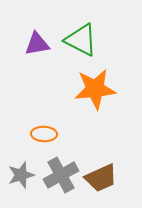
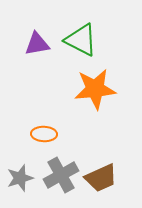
gray star: moved 1 px left, 3 px down
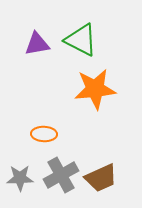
gray star: rotated 16 degrees clockwise
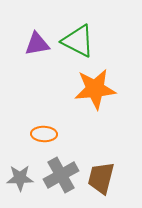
green triangle: moved 3 px left, 1 px down
brown trapezoid: rotated 128 degrees clockwise
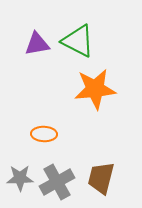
gray cross: moved 4 px left, 7 px down
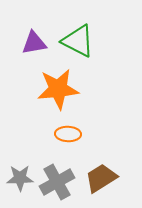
purple triangle: moved 3 px left, 1 px up
orange star: moved 37 px left
orange ellipse: moved 24 px right
brown trapezoid: rotated 44 degrees clockwise
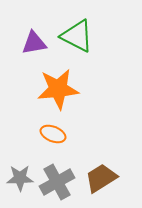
green triangle: moved 1 px left, 5 px up
orange ellipse: moved 15 px left; rotated 20 degrees clockwise
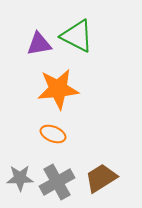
purple triangle: moved 5 px right, 1 px down
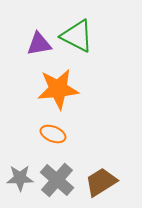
brown trapezoid: moved 4 px down
gray cross: moved 2 px up; rotated 20 degrees counterclockwise
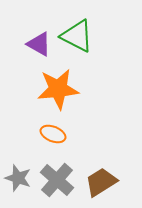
purple triangle: rotated 40 degrees clockwise
gray star: moved 2 px left; rotated 20 degrees clockwise
